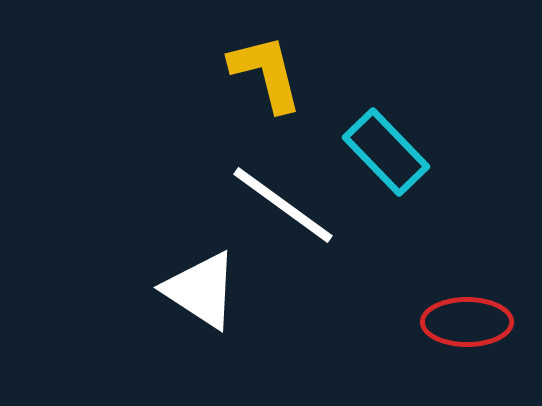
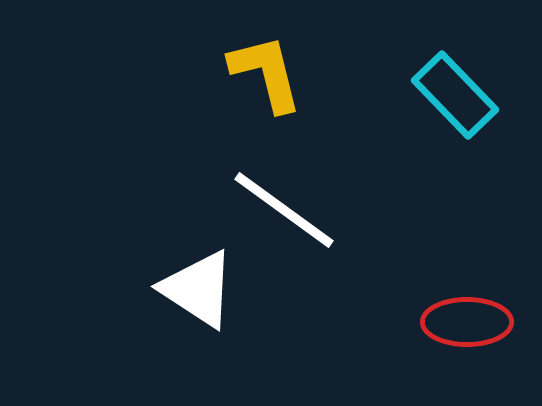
cyan rectangle: moved 69 px right, 57 px up
white line: moved 1 px right, 5 px down
white triangle: moved 3 px left, 1 px up
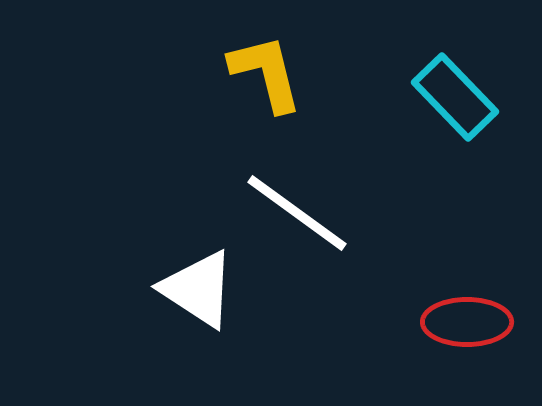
cyan rectangle: moved 2 px down
white line: moved 13 px right, 3 px down
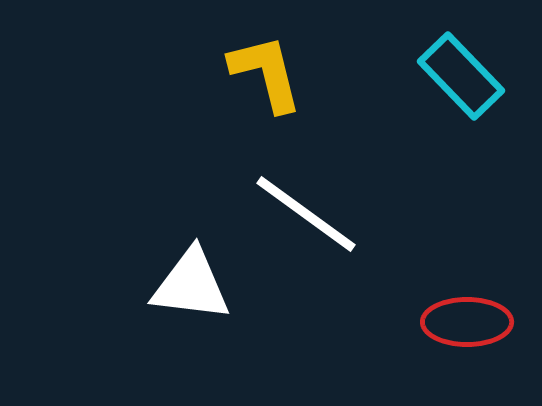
cyan rectangle: moved 6 px right, 21 px up
white line: moved 9 px right, 1 px down
white triangle: moved 7 px left, 4 px up; rotated 26 degrees counterclockwise
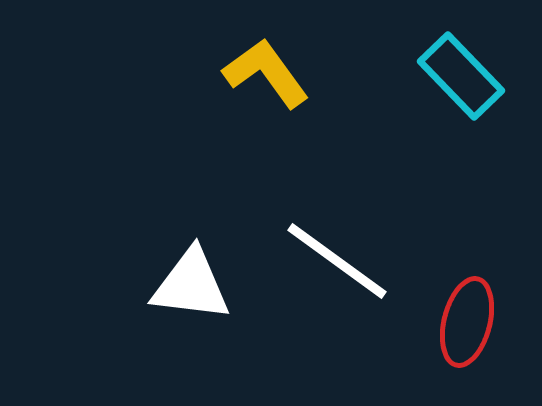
yellow L-shape: rotated 22 degrees counterclockwise
white line: moved 31 px right, 47 px down
red ellipse: rotated 76 degrees counterclockwise
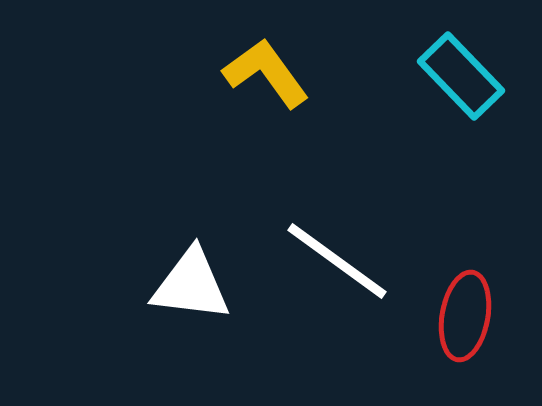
red ellipse: moved 2 px left, 6 px up; rotated 4 degrees counterclockwise
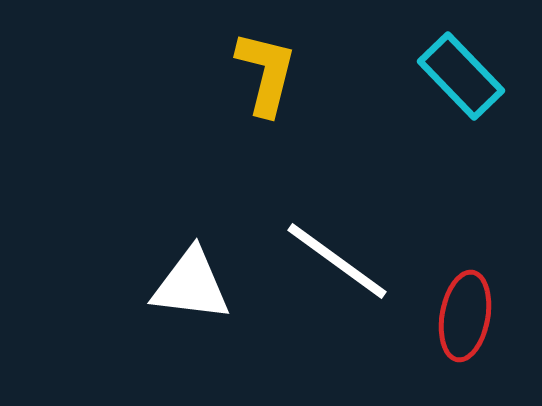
yellow L-shape: rotated 50 degrees clockwise
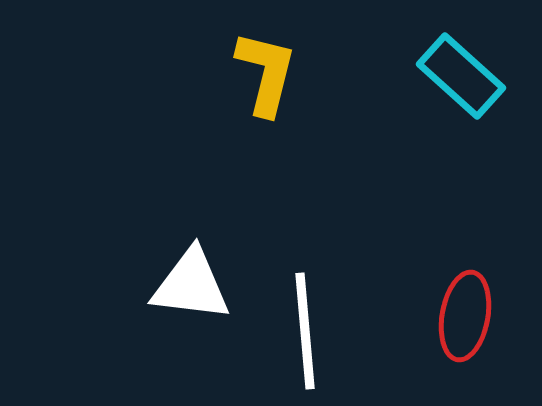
cyan rectangle: rotated 4 degrees counterclockwise
white line: moved 32 px left, 70 px down; rotated 49 degrees clockwise
